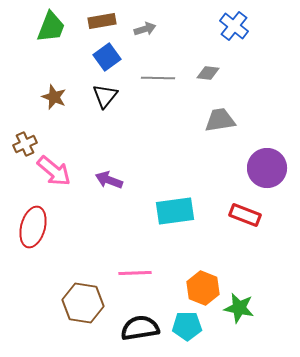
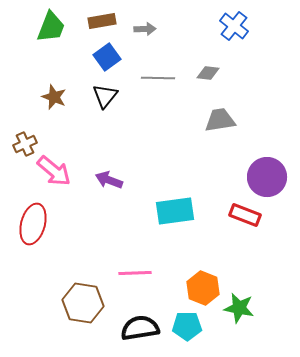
gray arrow: rotated 15 degrees clockwise
purple circle: moved 9 px down
red ellipse: moved 3 px up
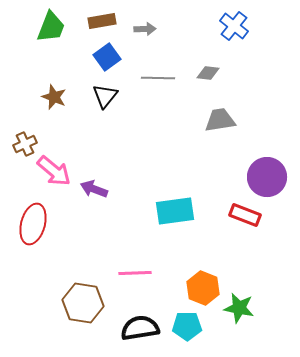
purple arrow: moved 15 px left, 9 px down
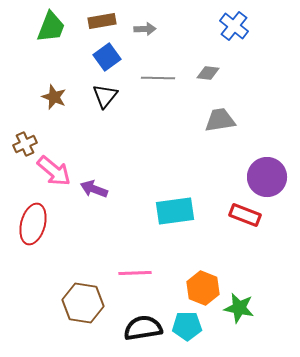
black semicircle: moved 3 px right
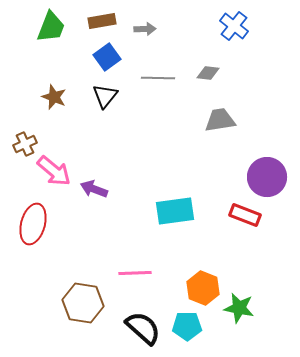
black semicircle: rotated 51 degrees clockwise
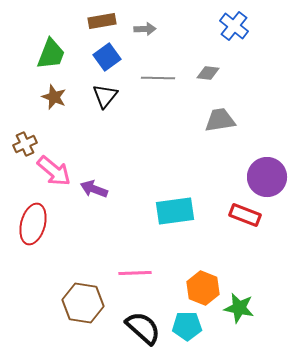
green trapezoid: moved 27 px down
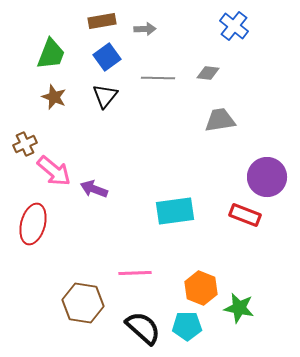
orange hexagon: moved 2 px left
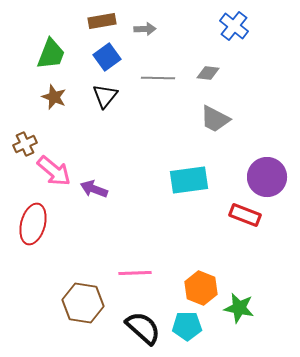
gray trapezoid: moved 5 px left, 1 px up; rotated 144 degrees counterclockwise
cyan rectangle: moved 14 px right, 31 px up
